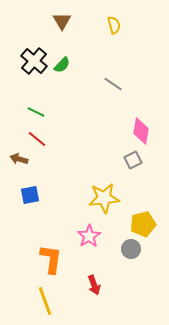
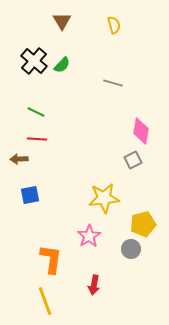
gray line: moved 1 px up; rotated 18 degrees counterclockwise
red line: rotated 36 degrees counterclockwise
brown arrow: rotated 18 degrees counterclockwise
red arrow: rotated 30 degrees clockwise
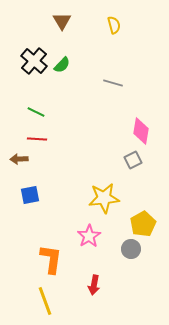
yellow pentagon: rotated 15 degrees counterclockwise
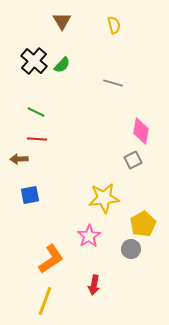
orange L-shape: rotated 48 degrees clockwise
yellow line: rotated 40 degrees clockwise
